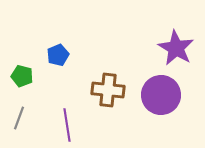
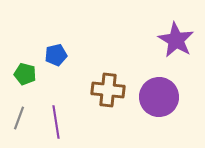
purple star: moved 8 px up
blue pentagon: moved 2 px left; rotated 10 degrees clockwise
green pentagon: moved 3 px right, 2 px up
purple circle: moved 2 px left, 2 px down
purple line: moved 11 px left, 3 px up
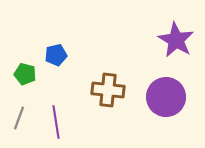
purple circle: moved 7 px right
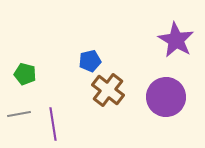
blue pentagon: moved 34 px right, 6 px down
brown cross: rotated 32 degrees clockwise
gray line: moved 4 px up; rotated 60 degrees clockwise
purple line: moved 3 px left, 2 px down
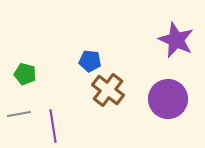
purple star: rotated 6 degrees counterclockwise
blue pentagon: rotated 20 degrees clockwise
purple circle: moved 2 px right, 2 px down
purple line: moved 2 px down
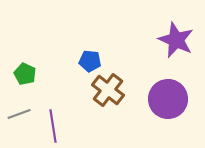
green pentagon: rotated 10 degrees clockwise
gray line: rotated 10 degrees counterclockwise
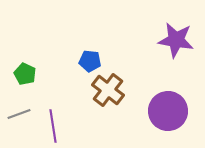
purple star: rotated 15 degrees counterclockwise
purple circle: moved 12 px down
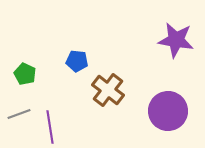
blue pentagon: moved 13 px left
purple line: moved 3 px left, 1 px down
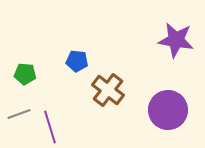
green pentagon: rotated 20 degrees counterclockwise
purple circle: moved 1 px up
purple line: rotated 8 degrees counterclockwise
